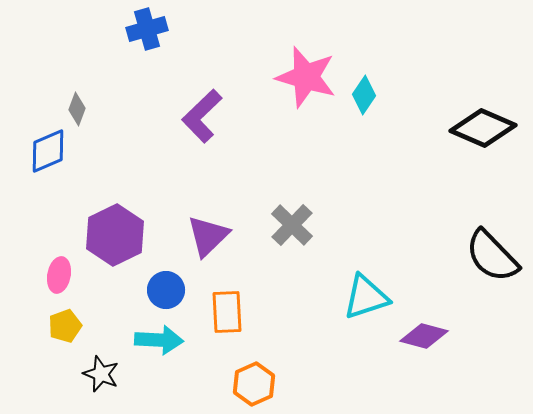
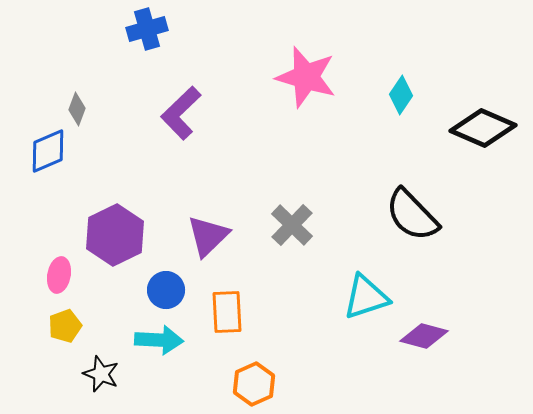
cyan diamond: moved 37 px right
purple L-shape: moved 21 px left, 3 px up
black semicircle: moved 80 px left, 41 px up
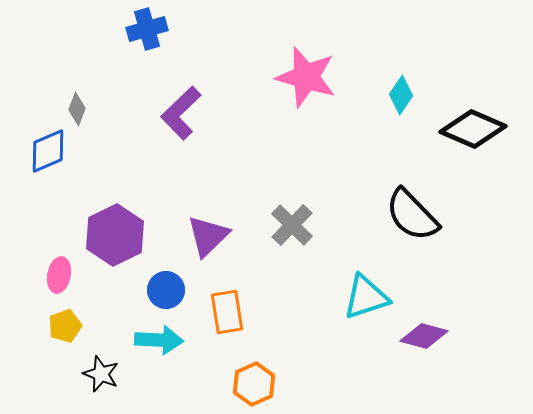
black diamond: moved 10 px left, 1 px down
orange rectangle: rotated 6 degrees counterclockwise
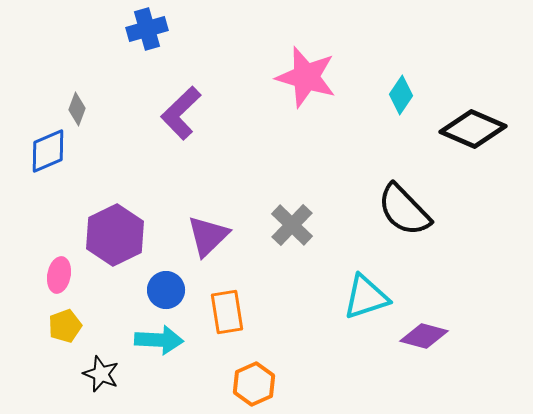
black semicircle: moved 8 px left, 5 px up
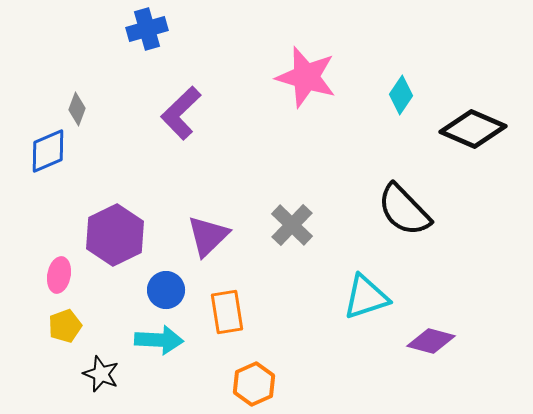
purple diamond: moved 7 px right, 5 px down
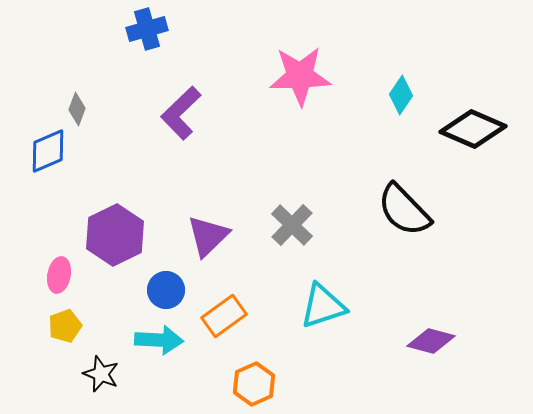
pink star: moved 6 px left, 1 px up; rotated 18 degrees counterclockwise
cyan triangle: moved 43 px left, 9 px down
orange rectangle: moved 3 px left, 4 px down; rotated 63 degrees clockwise
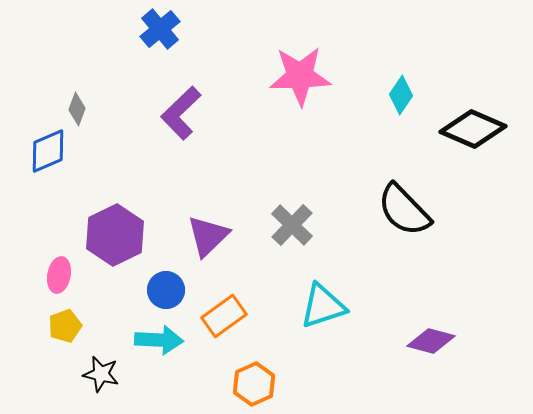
blue cross: moved 13 px right; rotated 24 degrees counterclockwise
black star: rotated 9 degrees counterclockwise
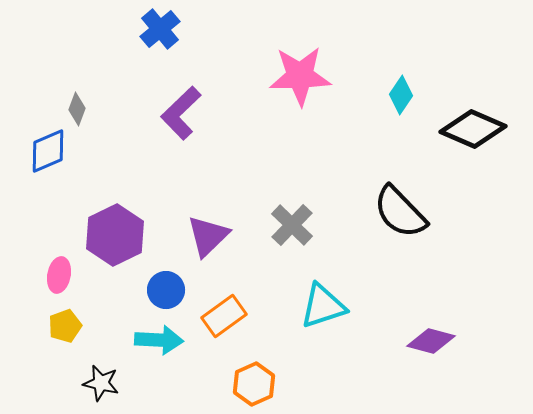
black semicircle: moved 4 px left, 2 px down
black star: moved 9 px down
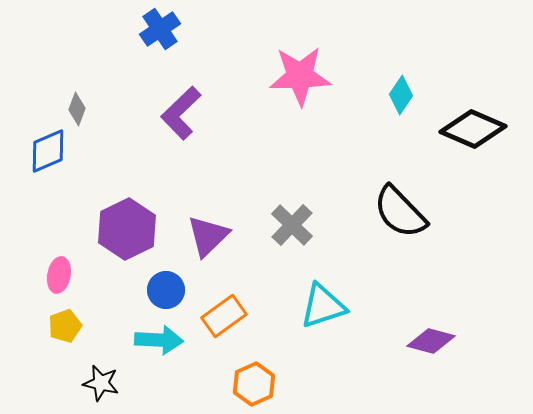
blue cross: rotated 6 degrees clockwise
purple hexagon: moved 12 px right, 6 px up
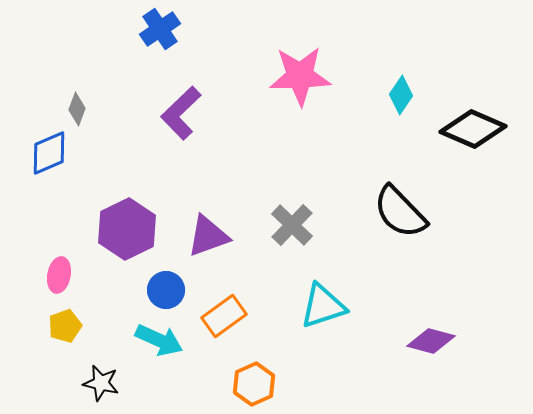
blue diamond: moved 1 px right, 2 px down
purple triangle: rotated 24 degrees clockwise
cyan arrow: rotated 21 degrees clockwise
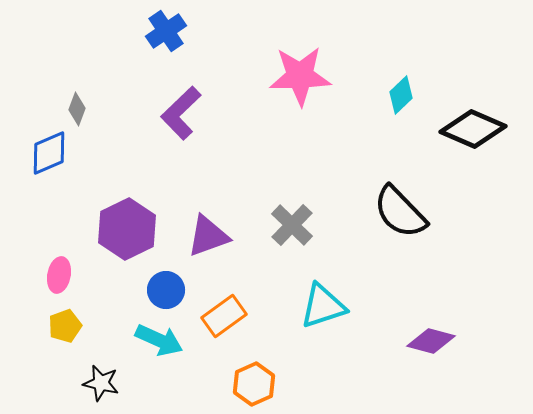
blue cross: moved 6 px right, 2 px down
cyan diamond: rotated 12 degrees clockwise
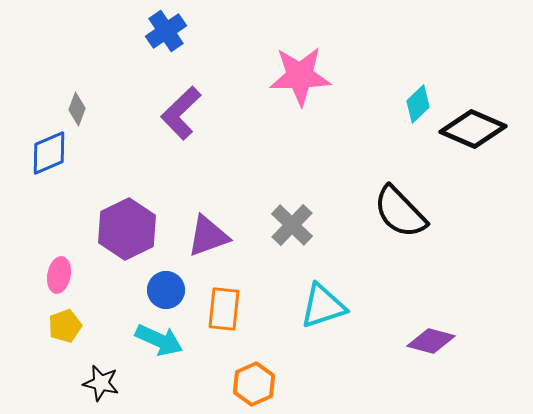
cyan diamond: moved 17 px right, 9 px down
orange rectangle: moved 7 px up; rotated 48 degrees counterclockwise
